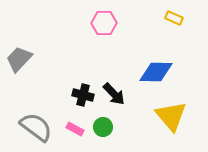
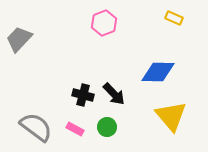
pink hexagon: rotated 20 degrees counterclockwise
gray trapezoid: moved 20 px up
blue diamond: moved 2 px right
green circle: moved 4 px right
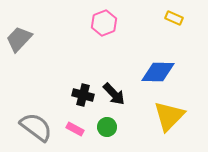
yellow triangle: moved 2 px left; rotated 24 degrees clockwise
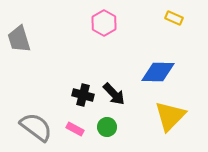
pink hexagon: rotated 10 degrees counterclockwise
gray trapezoid: rotated 60 degrees counterclockwise
yellow triangle: moved 1 px right
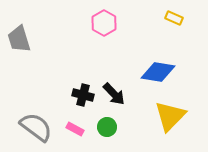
blue diamond: rotated 8 degrees clockwise
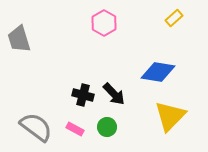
yellow rectangle: rotated 66 degrees counterclockwise
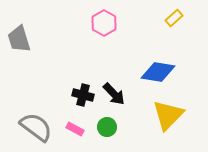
yellow triangle: moved 2 px left, 1 px up
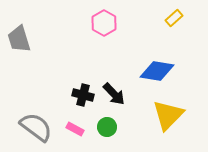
blue diamond: moved 1 px left, 1 px up
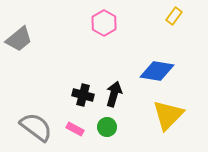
yellow rectangle: moved 2 px up; rotated 12 degrees counterclockwise
gray trapezoid: rotated 112 degrees counterclockwise
black arrow: rotated 120 degrees counterclockwise
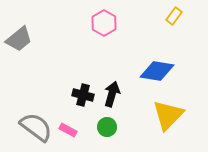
black arrow: moved 2 px left
pink rectangle: moved 7 px left, 1 px down
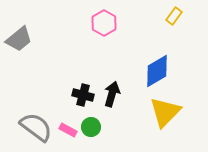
blue diamond: rotated 40 degrees counterclockwise
yellow triangle: moved 3 px left, 3 px up
green circle: moved 16 px left
